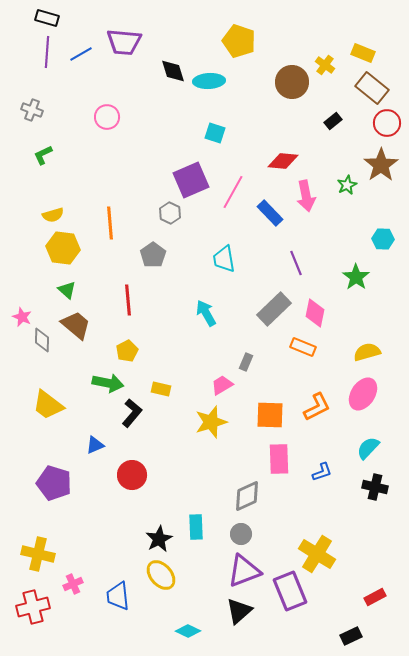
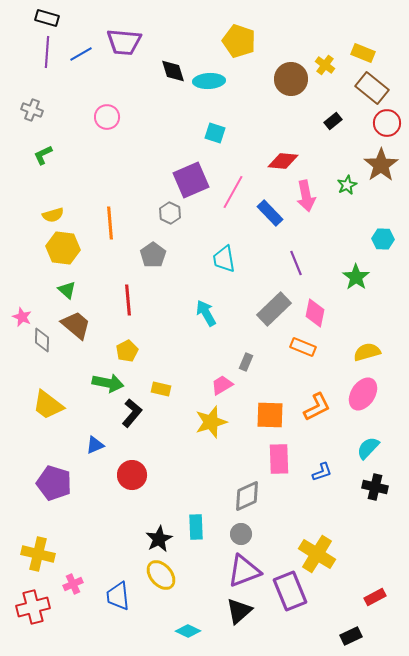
brown circle at (292, 82): moved 1 px left, 3 px up
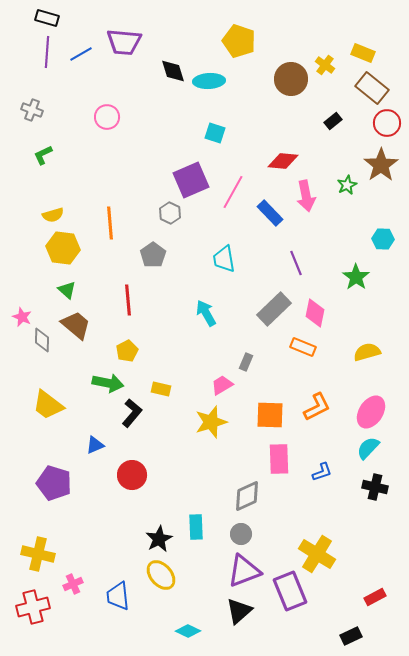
pink ellipse at (363, 394): moved 8 px right, 18 px down
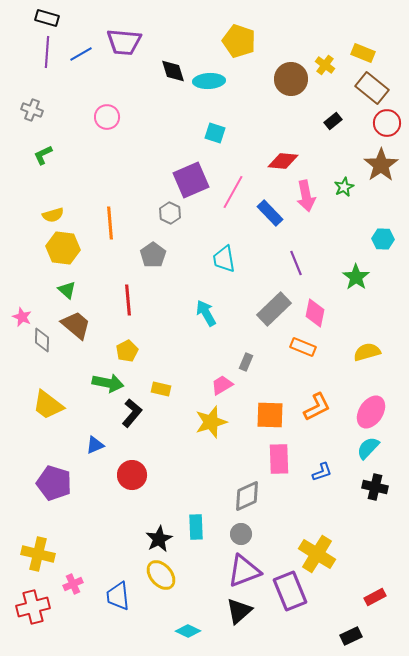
green star at (347, 185): moved 3 px left, 2 px down
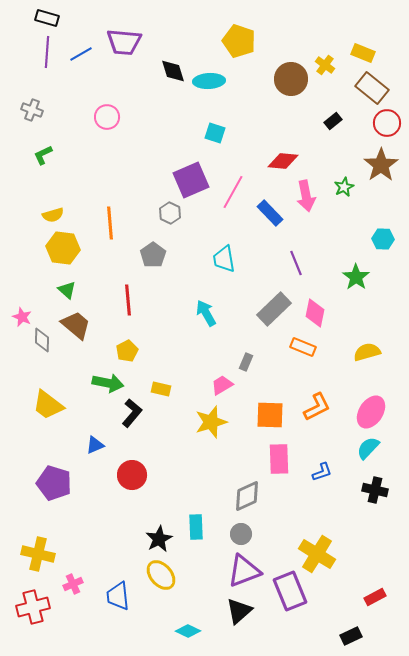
black cross at (375, 487): moved 3 px down
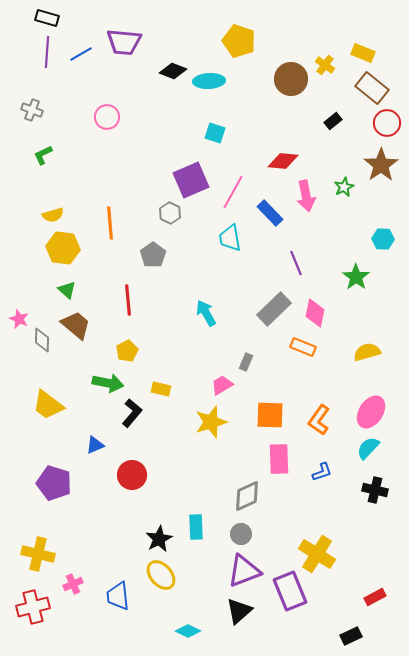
black diamond at (173, 71): rotated 52 degrees counterclockwise
cyan trapezoid at (224, 259): moved 6 px right, 21 px up
pink star at (22, 317): moved 3 px left, 2 px down
orange L-shape at (317, 407): moved 2 px right, 13 px down; rotated 152 degrees clockwise
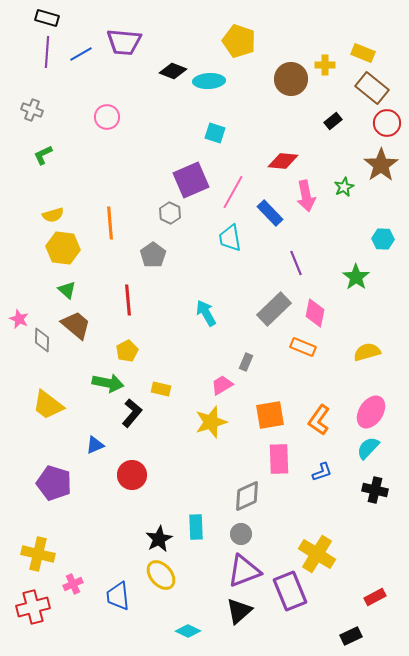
yellow cross at (325, 65): rotated 36 degrees counterclockwise
orange square at (270, 415): rotated 12 degrees counterclockwise
